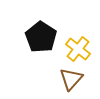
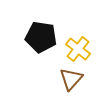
black pentagon: rotated 24 degrees counterclockwise
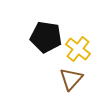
black pentagon: moved 5 px right
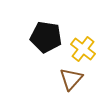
yellow cross: moved 5 px right
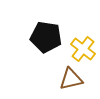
brown triangle: rotated 35 degrees clockwise
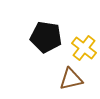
yellow cross: moved 1 px right, 1 px up
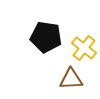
brown triangle: rotated 10 degrees clockwise
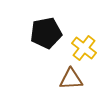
black pentagon: moved 4 px up; rotated 20 degrees counterclockwise
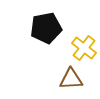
black pentagon: moved 5 px up
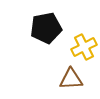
yellow cross: moved 1 px up; rotated 25 degrees clockwise
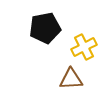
black pentagon: moved 1 px left
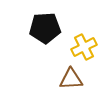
black pentagon: rotated 8 degrees clockwise
